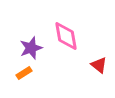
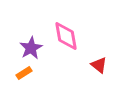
purple star: rotated 10 degrees counterclockwise
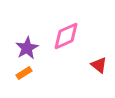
pink diamond: rotated 76 degrees clockwise
purple star: moved 4 px left
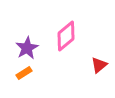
pink diamond: rotated 16 degrees counterclockwise
red triangle: rotated 42 degrees clockwise
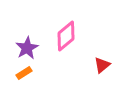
red triangle: moved 3 px right
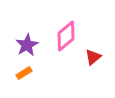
purple star: moved 3 px up
red triangle: moved 9 px left, 8 px up
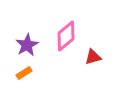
red triangle: rotated 24 degrees clockwise
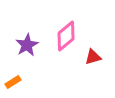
orange rectangle: moved 11 px left, 9 px down
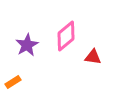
red triangle: rotated 24 degrees clockwise
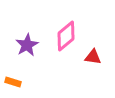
orange rectangle: rotated 49 degrees clockwise
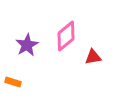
red triangle: rotated 18 degrees counterclockwise
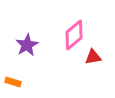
pink diamond: moved 8 px right, 1 px up
